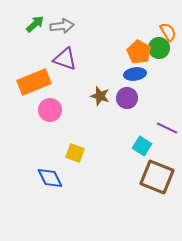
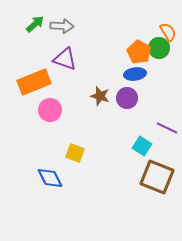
gray arrow: rotated 10 degrees clockwise
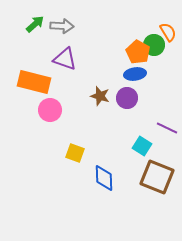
green circle: moved 5 px left, 3 px up
orange pentagon: moved 1 px left
orange rectangle: rotated 36 degrees clockwise
blue diamond: moved 54 px right; rotated 24 degrees clockwise
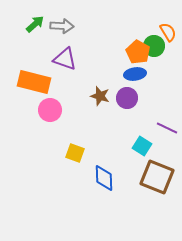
green circle: moved 1 px down
